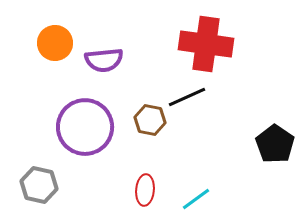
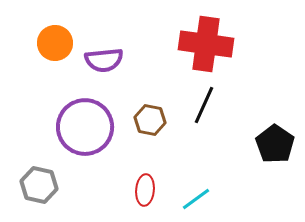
black line: moved 17 px right, 8 px down; rotated 42 degrees counterclockwise
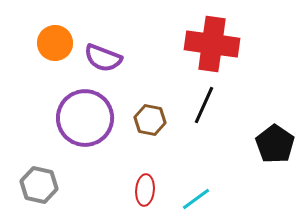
red cross: moved 6 px right
purple semicircle: moved 1 px left, 2 px up; rotated 27 degrees clockwise
purple circle: moved 9 px up
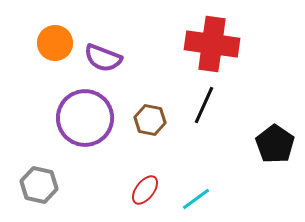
red ellipse: rotated 32 degrees clockwise
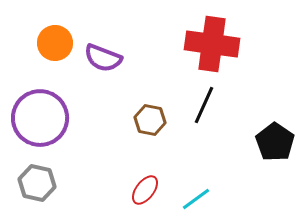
purple circle: moved 45 px left
black pentagon: moved 2 px up
gray hexagon: moved 2 px left, 2 px up
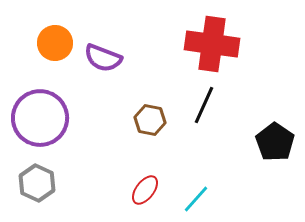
gray hexagon: rotated 12 degrees clockwise
cyan line: rotated 12 degrees counterclockwise
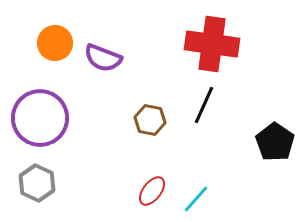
red ellipse: moved 7 px right, 1 px down
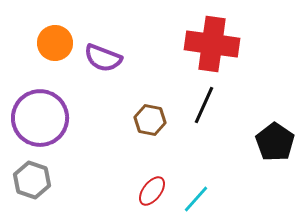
gray hexagon: moved 5 px left, 3 px up; rotated 6 degrees counterclockwise
